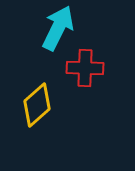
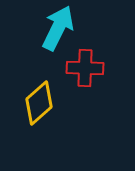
yellow diamond: moved 2 px right, 2 px up
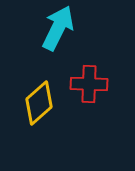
red cross: moved 4 px right, 16 px down
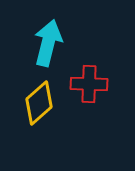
cyan arrow: moved 10 px left, 15 px down; rotated 12 degrees counterclockwise
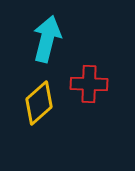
cyan arrow: moved 1 px left, 4 px up
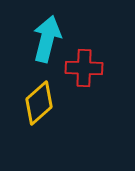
red cross: moved 5 px left, 16 px up
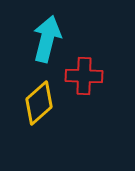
red cross: moved 8 px down
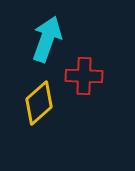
cyan arrow: rotated 6 degrees clockwise
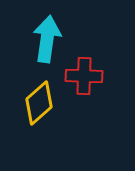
cyan arrow: rotated 12 degrees counterclockwise
